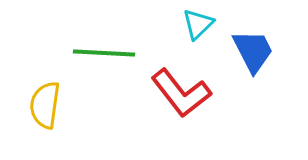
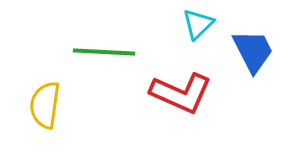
green line: moved 1 px up
red L-shape: rotated 28 degrees counterclockwise
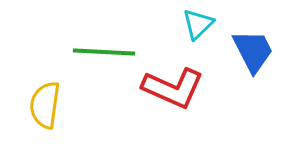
red L-shape: moved 8 px left, 5 px up
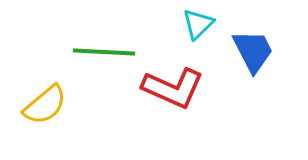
yellow semicircle: rotated 138 degrees counterclockwise
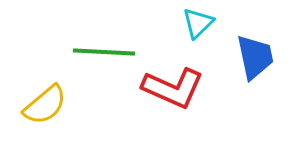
cyan triangle: moved 1 px up
blue trapezoid: moved 2 px right, 6 px down; rotated 15 degrees clockwise
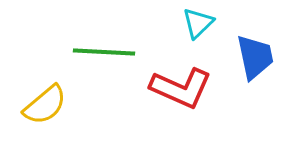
red L-shape: moved 8 px right
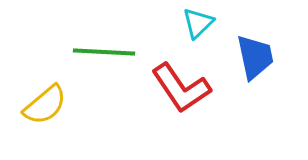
red L-shape: rotated 32 degrees clockwise
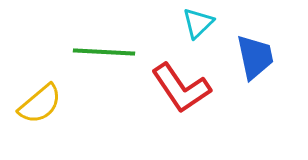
yellow semicircle: moved 5 px left, 1 px up
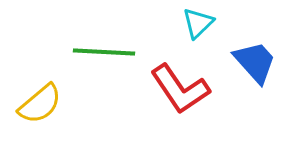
blue trapezoid: moved 5 px down; rotated 30 degrees counterclockwise
red L-shape: moved 1 px left, 1 px down
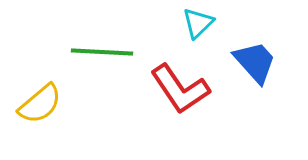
green line: moved 2 px left
